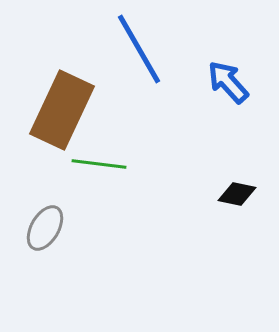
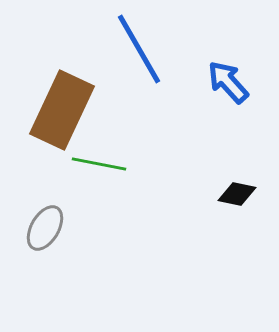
green line: rotated 4 degrees clockwise
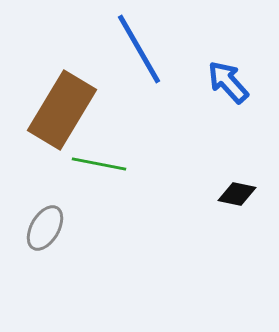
brown rectangle: rotated 6 degrees clockwise
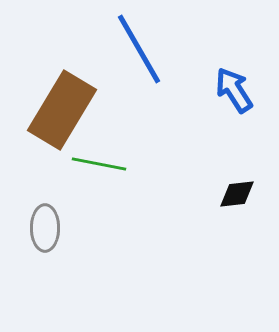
blue arrow: moved 6 px right, 8 px down; rotated 9 degrees clockwise
black diamond: rotated 18 degrees counterclockwise
gray ellipse: rotated 30 degrees counterclockwise
